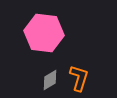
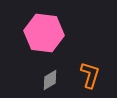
orange L-shape: moved 11 px right, 3 px up
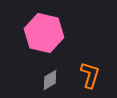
pink hexagon: rotated 6 degrees clockwise
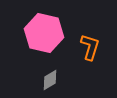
orange L-shape: moved 28 px up
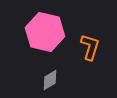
pink hexagon: moved 1 px right, 1 px up
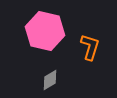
pink hexagon: moved 1 px up
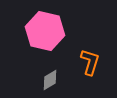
orange L-shape: moved 15 px down
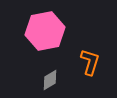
pink hexagon: rotated 24 degrees counterclockwise
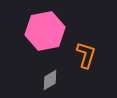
orange L-shape: moved 4 px left, 7 px up
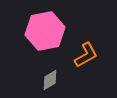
orange L-shape: rotated 44 degrees clockwise
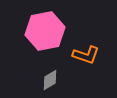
orange L-shape: rotated 48 degrees clockwise
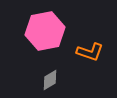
orange L-shape: moved 4 px right, 3 px up
